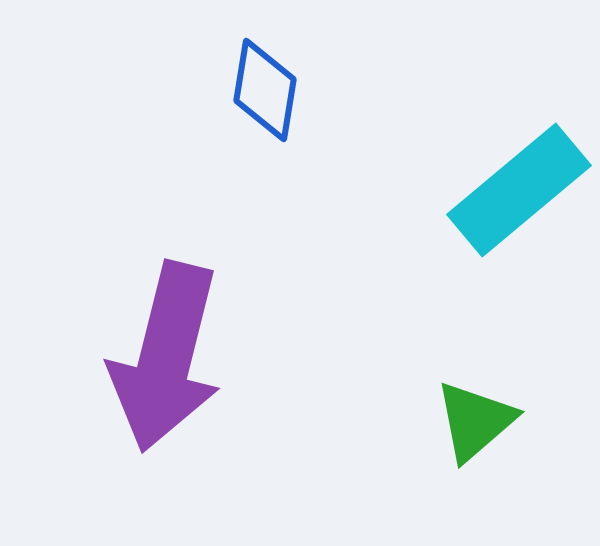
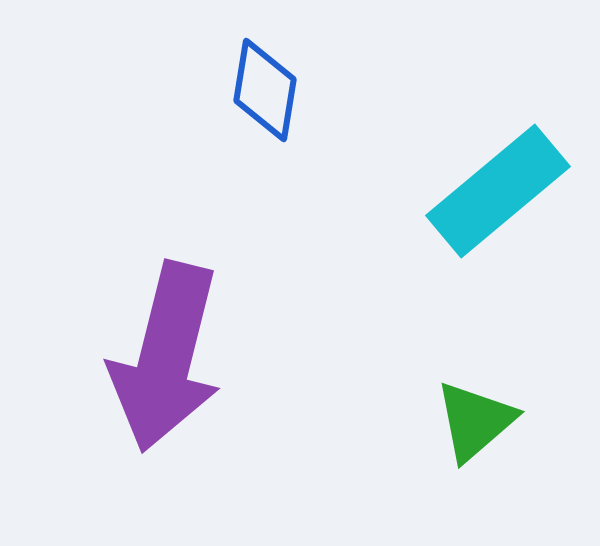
cyan rectangle: moved 21 px left, 1 px down
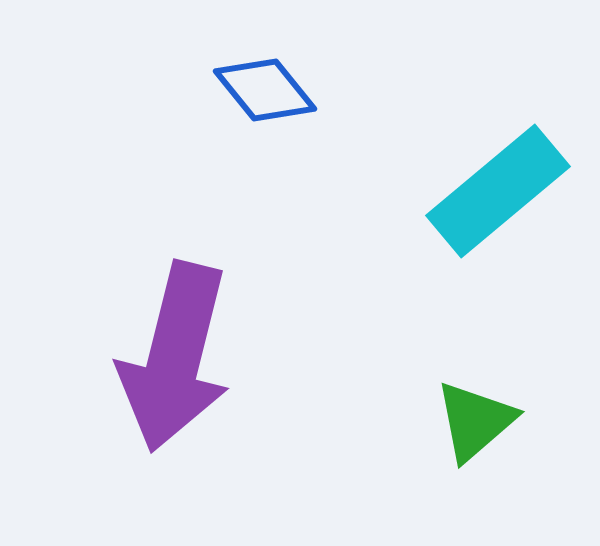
blue diamond: rotated 48 degrees counterclockwise
purple arrow: moved 9 px right
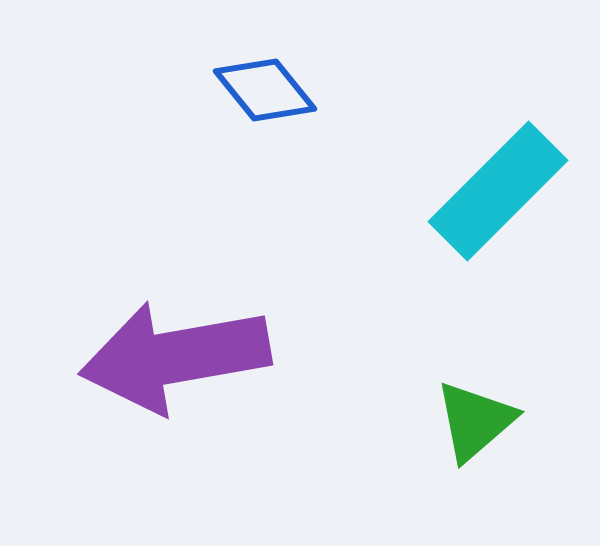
cyan rectangle: rotated 5 degrees counterclockwise
purple arrow: rotated 66 degrees clockwise
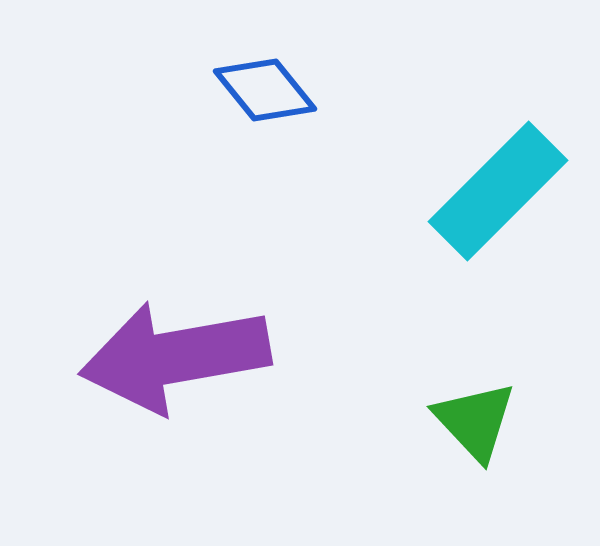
green triangle: rotated 32 degrees counterclockwise
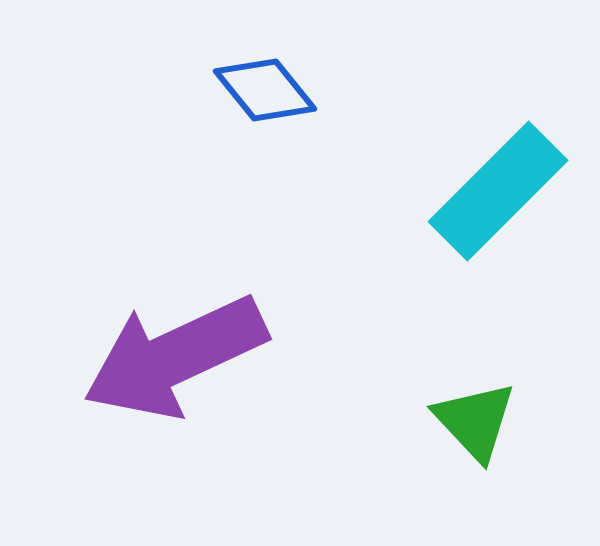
purple arrow: rotated 15 degrees counterclockwise
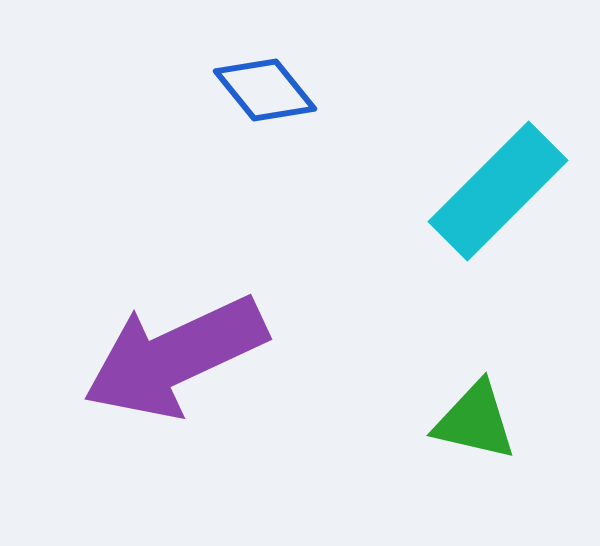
green triangle: rotated 34 degrees counterclockwise
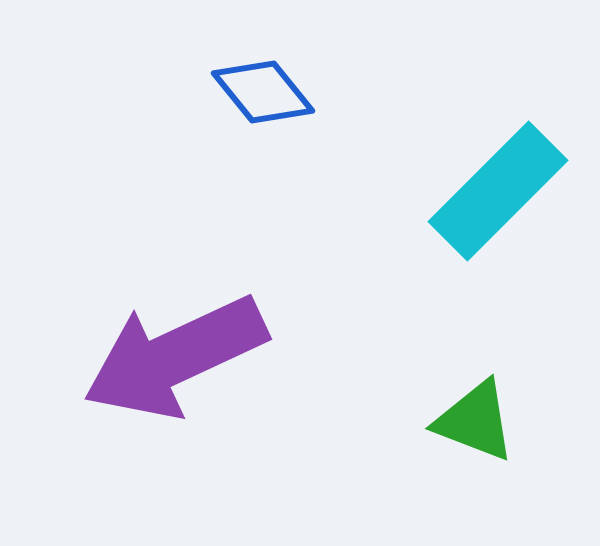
blue diamond: moved 2 px left, 2 px down
green triangle: rotated 8 degrees clockwise
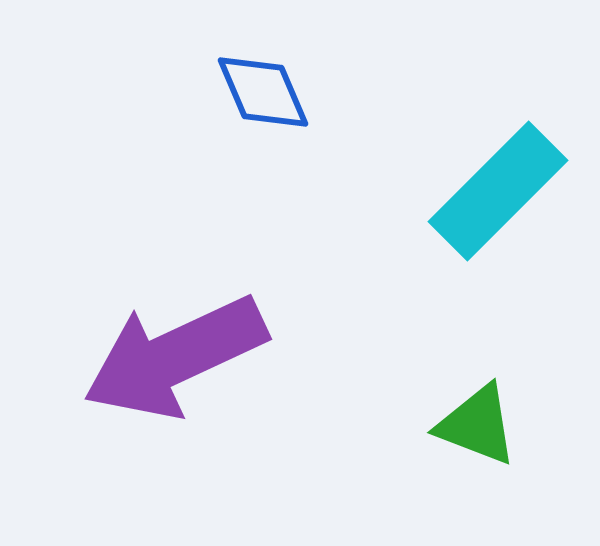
blue diamond: rotated 16 degrees clockwise
green triangle: moved 2 px right, 4 px down
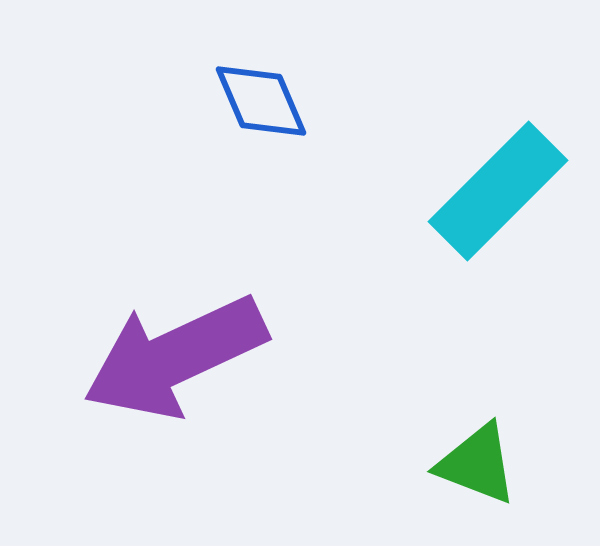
blue diamond: moved 2 px left, 9 px down
green triangle: moved 39 px down
